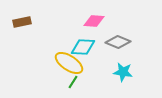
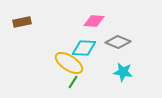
cyan diamond: moved 1 px right, 1 px down
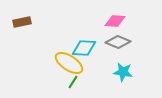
pink diamond: moved 21 px right
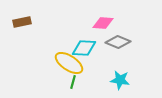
pink diamond: moved 12 px left, 2 px down
cyan star: moved 3 px left, 8 px down
green line: rotated 16 degrees counterclockwise
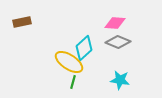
pink diamond: moved 12 px right
cyan diamond: rotated 45 degrees counterclockwise
yellow ellipse: moved 1 px up
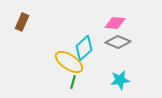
brown rectangle: rotated 54 degrees counterclockwise
cyan star: rotated 18 degrees counterclockwise
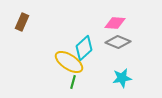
cyan star: moved 2 px right, 2 px up
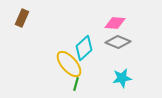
brown rectangle: moved 4 px up
yellow ellipse: moved 2 px down; rotated 16 degrees clockwise
green line: moved 3 px right, 2 px down
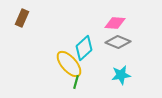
cyan star: moved 1 px left, 3 px up
green line: moved 2 px up
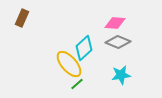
green line: moved 1 px right, 2 px down; rotated 32 degrees clockwise
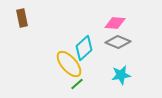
brown rectangle: rotated 36 degrees counterclockwise
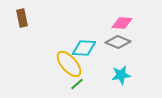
pink diamond: moved 7 px right
cyan diamond: rotated 45 degrees clockwise
